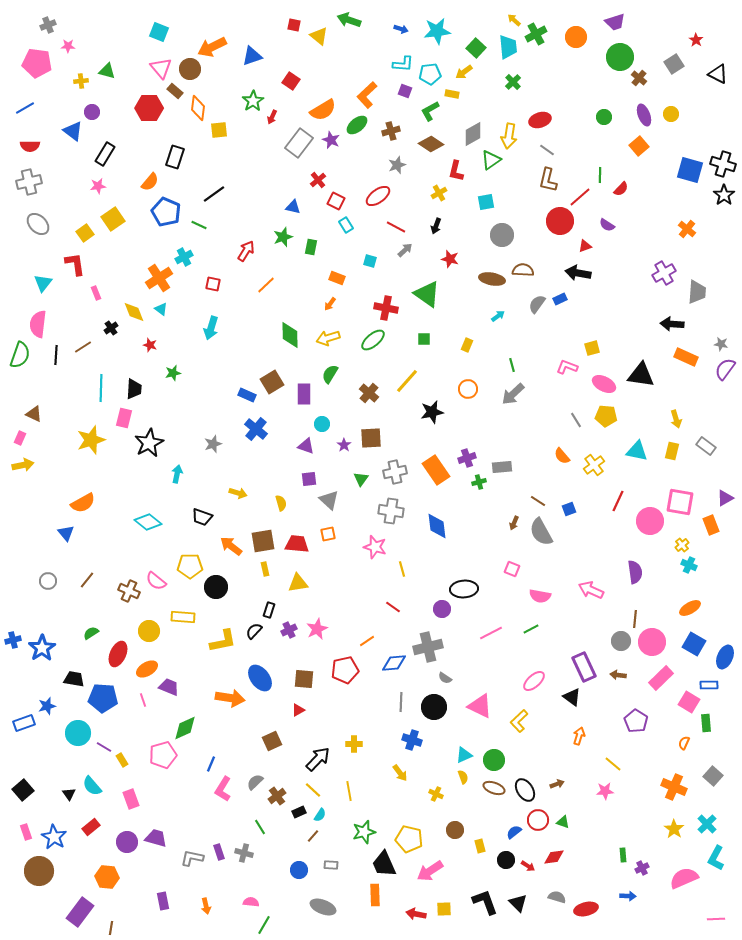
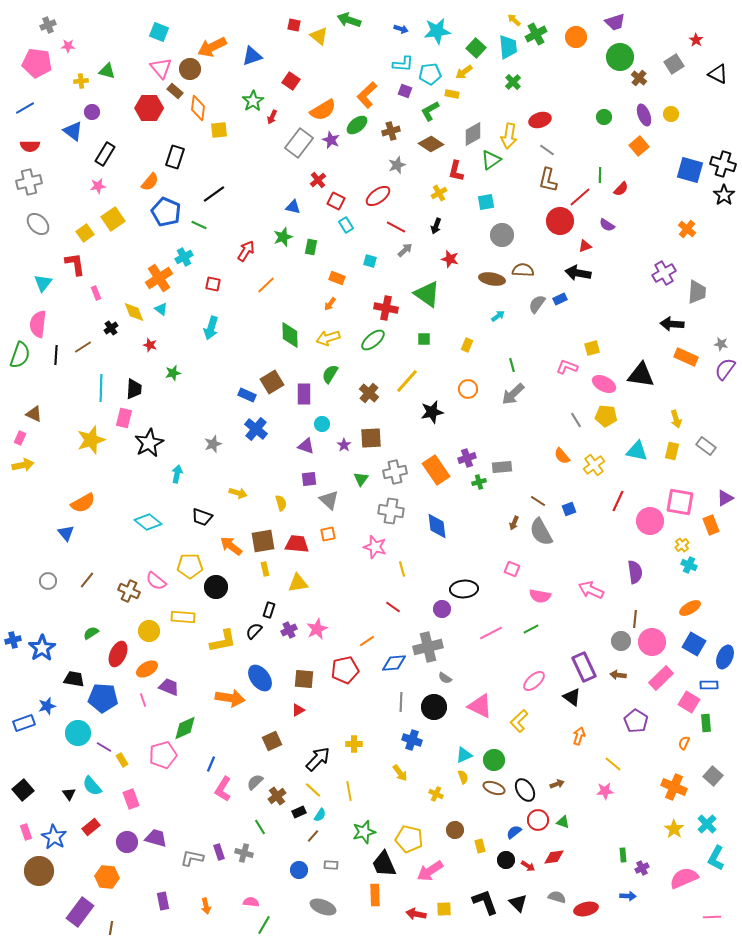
pink line at (716, 919): moved 4 px left, 2 px up
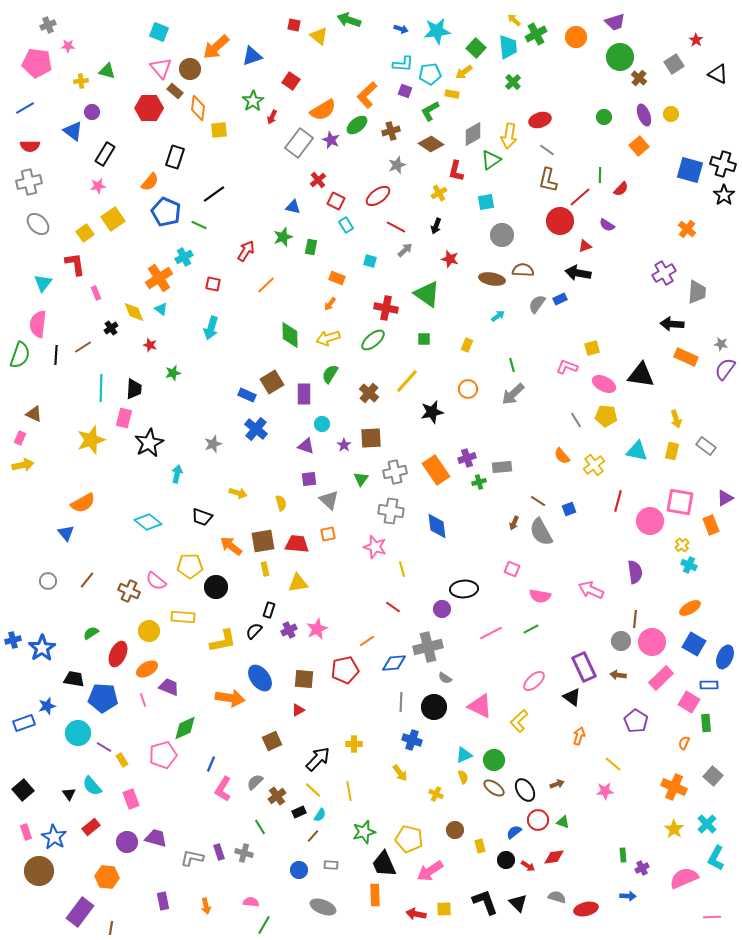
orange arrow at (212, 47): moved 4 px right; rotated 16 degrees counterclockwise
red line at (618, 501): rotated 10 degrees counterclockwise
brown ellipse at (494, 788): rotated 15 degrees clockwise
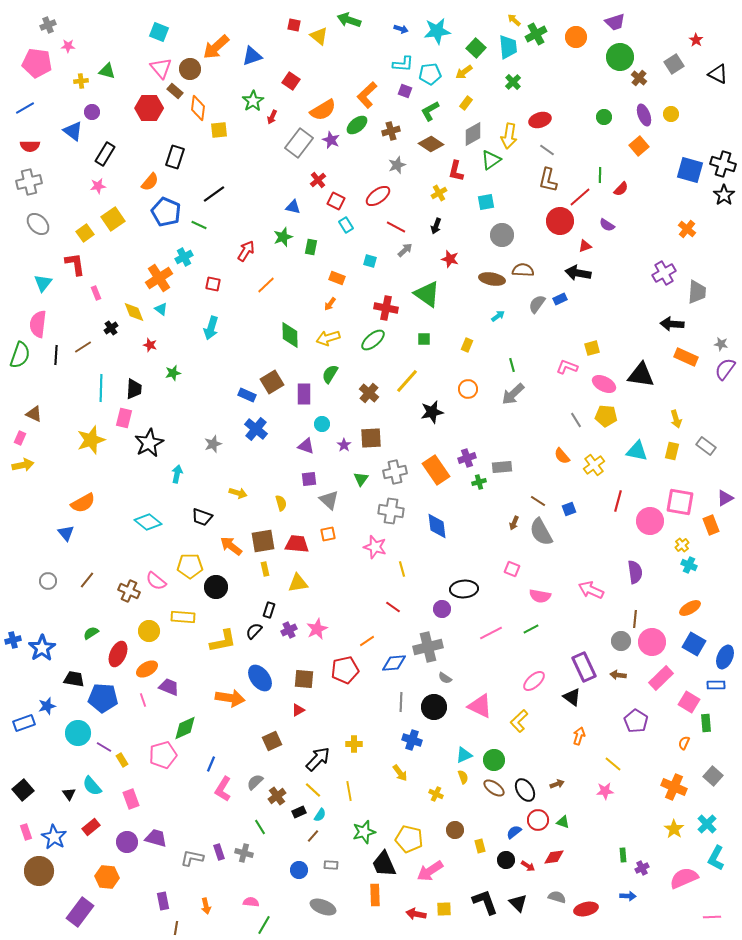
yellow rectangle at (452, 94): moved 14 px right, 9 px down; rotated 64 degrees counterclockwise
blue rectangle at (709, 685): moved 7 px right
brown line at (111, 928): moved 65 px right
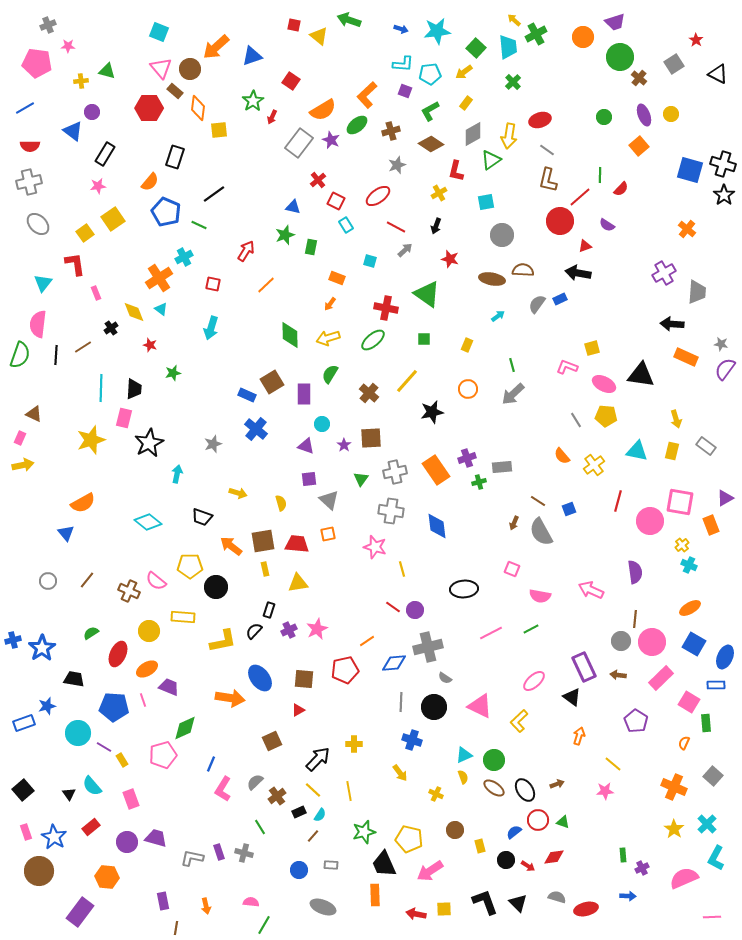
orange circle at (576, 37): moved 7 px right
green star at (283, 237): moved 2 px right, 2 px up
purple circle at (442, 609): moved 27 px left, 1 px down
blue pentagon at (103, 698): moved 11 px right, 9 px down
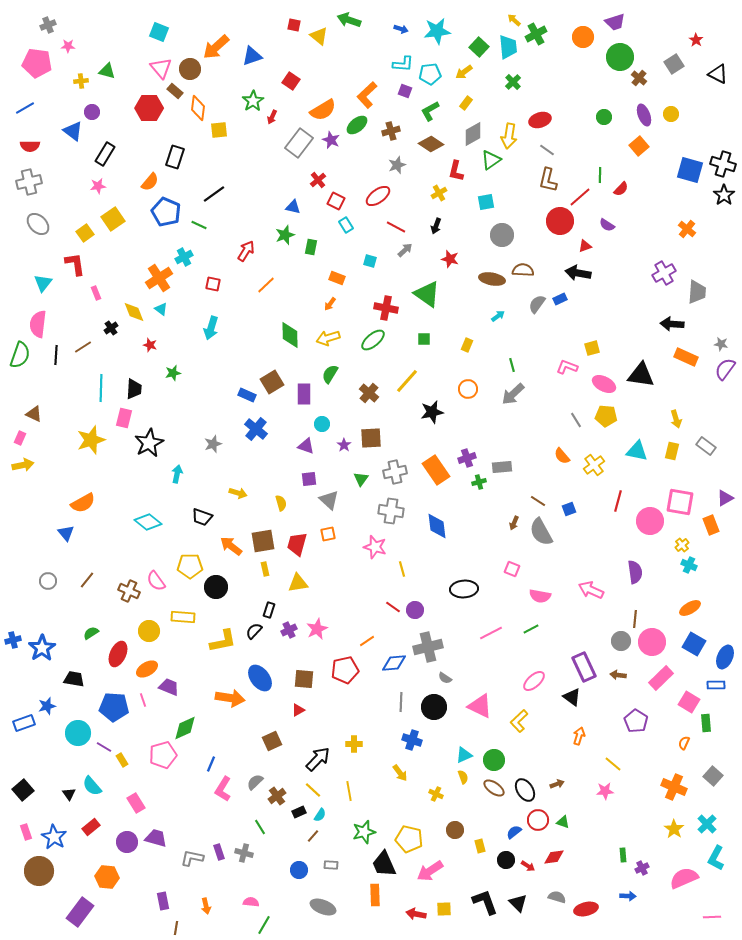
green square at (476, 48): moved 3 px right, 1 px up
red trapezoid at (297, 544): rotated 80 degrees counterclockwise
pink semicircle at (156, 581): rotated 15 degrees clockwise
pink rectangle at (131, 799): moved 5 px right, 4 px down; rotated 12 degrees counterclockwise
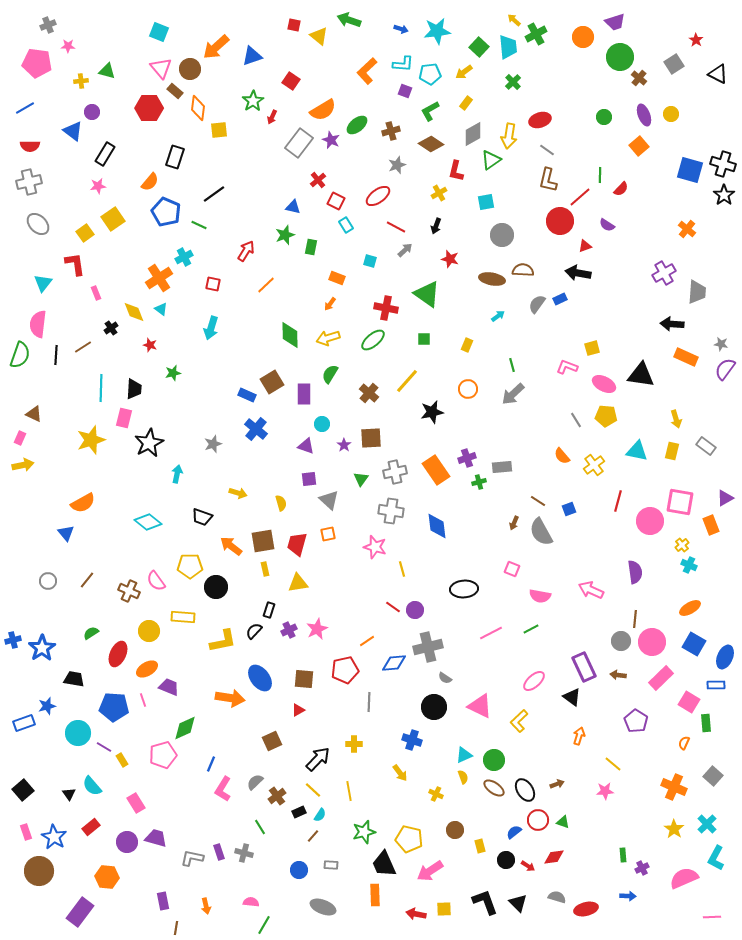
orange L-shape at (367, 95): moved 24 px up
gray line at (401, 702): moved 32 px left
